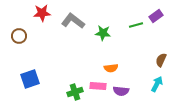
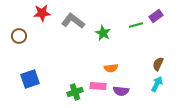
green star: rotated 21 degrees clockwise
brown semicircle: moved 3 px left, 4 px down
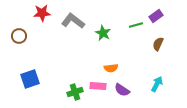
brown semicircle: moved 20 px up
purple semicircle: moved 1 px right, 1 px up; rotated 28 degrees clockwise
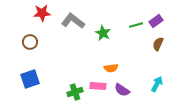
purple rectangle: moved 5 px down
brown circle: moved 11 px right, 6 px down
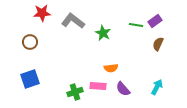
purple rectangle: moved 1 px left
green line: rotated 24 degrees clockwise
cyan arrow: moved 3 px down
purple semicircle: moved 1 px right, 1 px up; rotated 14 degrees clockwise
